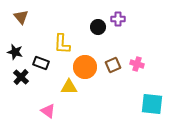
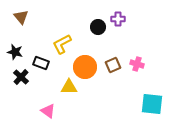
yellow L-shape: rotated 60 degrees clockwise
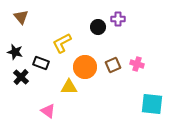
yellow L-shape: moved 1 px up
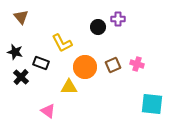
yellow L-shape: rotated 90 degrees counterclockwise
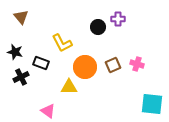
black cross: rotated 21 degrees clockwise
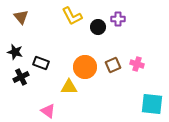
yellow L-shape: moved 10 px right, 27 px up
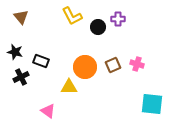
black rectangle: moved 2 px up
